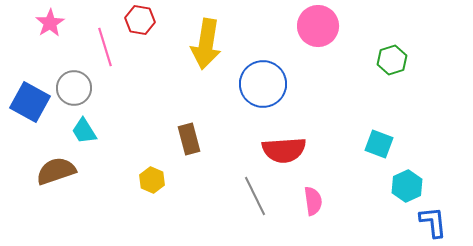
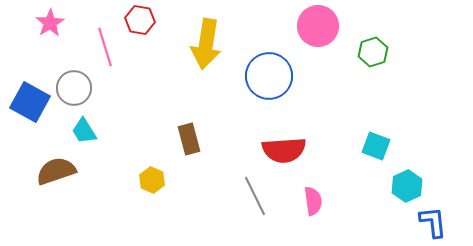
green hexagon: moved 19 px left, 8 px up
blue circle: moved 6 px right, 8 px up
cyan square: moved 3 px left, 2 px down
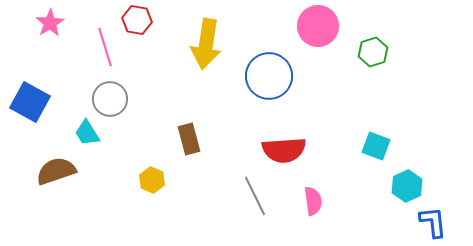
red hexagon: moved 3 px left
gray circle: moved 36 px right, 11 px down
cyan trapezoid: moved 3 px right, 2 px down
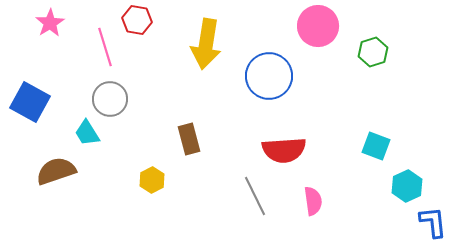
yellow hexagon: rotated 10 degrees clockwise
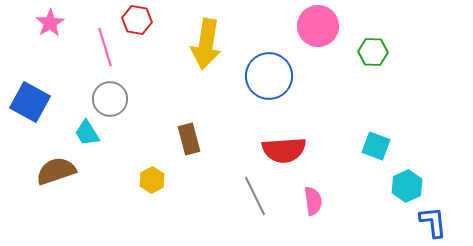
green hexagon: rotated 20 degrees clockwise
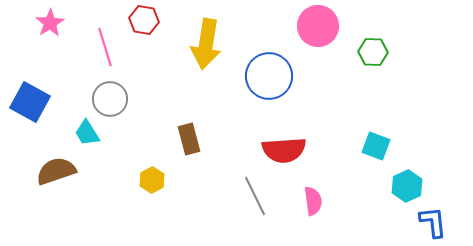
red hexagon: moved 7 px right
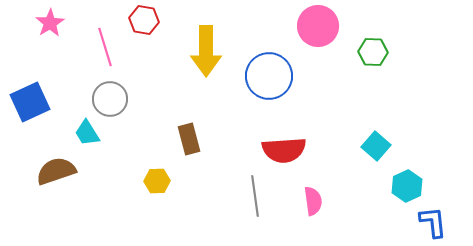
yellow arrow: moved 7 px down; rotated 9 degrees counterclockwise
blue square: rotated 36 degrees clockwise
cyan square: rotated 20 degrees clockwise
yellow hexagon: moved 5 px right, 1 px down; rotated 25 degrees clockwise
gray line: rotated 18 degrees clockwise
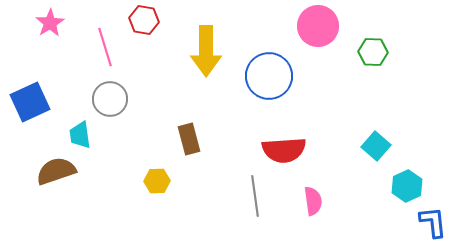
cyan trapezoid: moved 7 px left, 2 px down; rotated 24 degrees clockwise
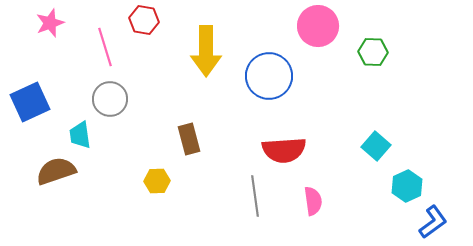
pink star: rotated 12 degrees clockwise
blue L-shape: rotated 60 degrees clockwise
